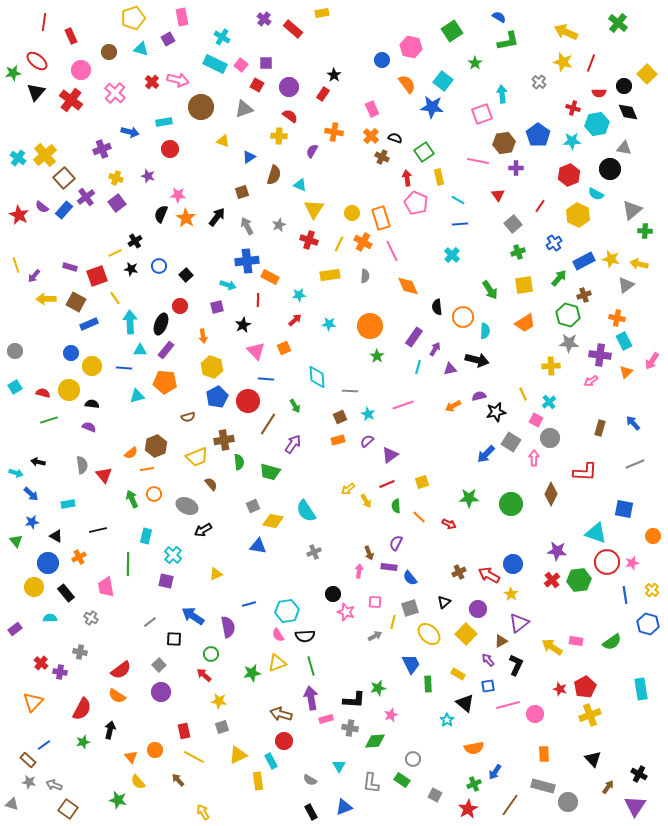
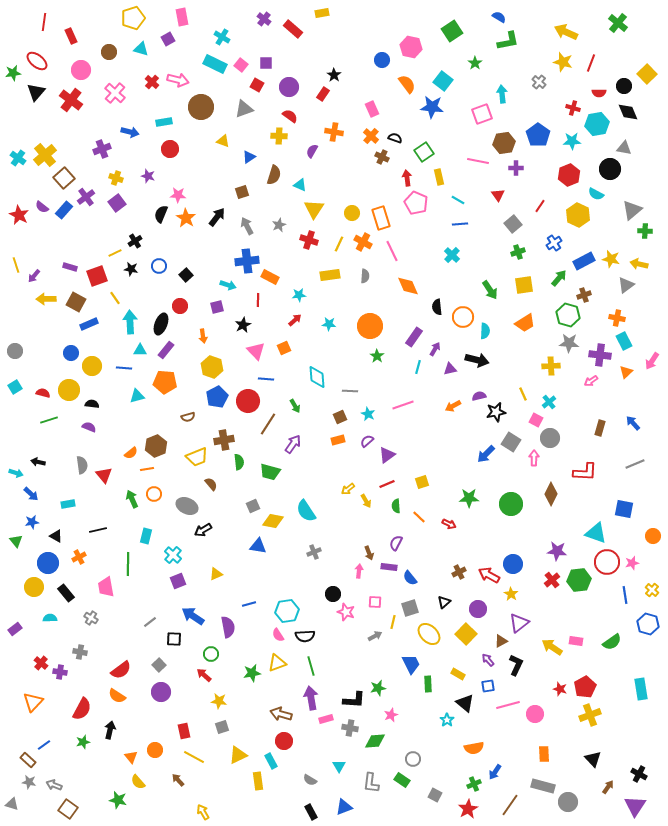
purple triangle at (390, 455): moved 3 px left
purple square at (166, 581): moved 12 px right; rotated 35 degrees counterclockwise
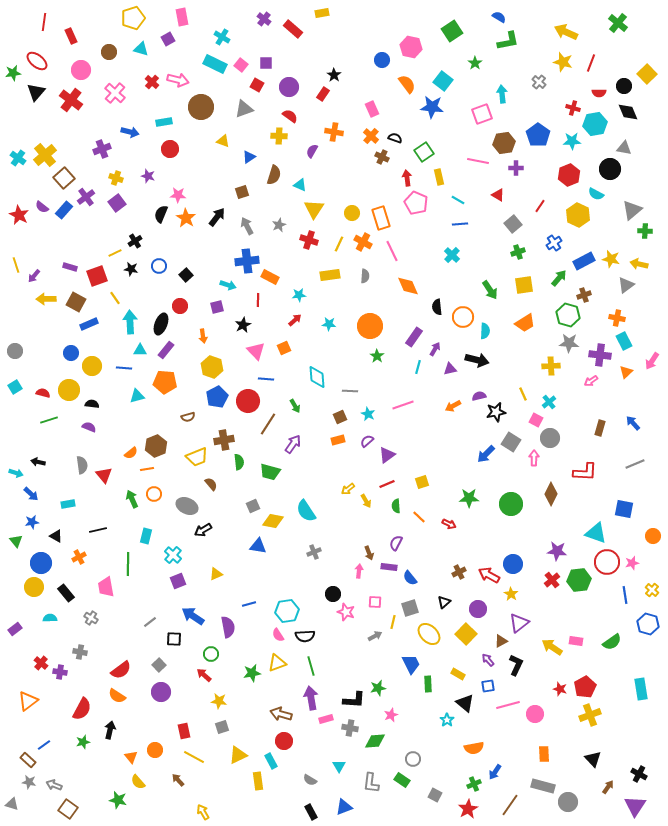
cyan hexagon at (597, 124): moved 2 px left
red triangle at (498, 195): rotated 24 degrees counterclockwise
blue circle at (48, 563): moved 7 px left
orange triangle at (33, 702): moved 5 px left, 1 px up; rotated 10 degrees clockwise
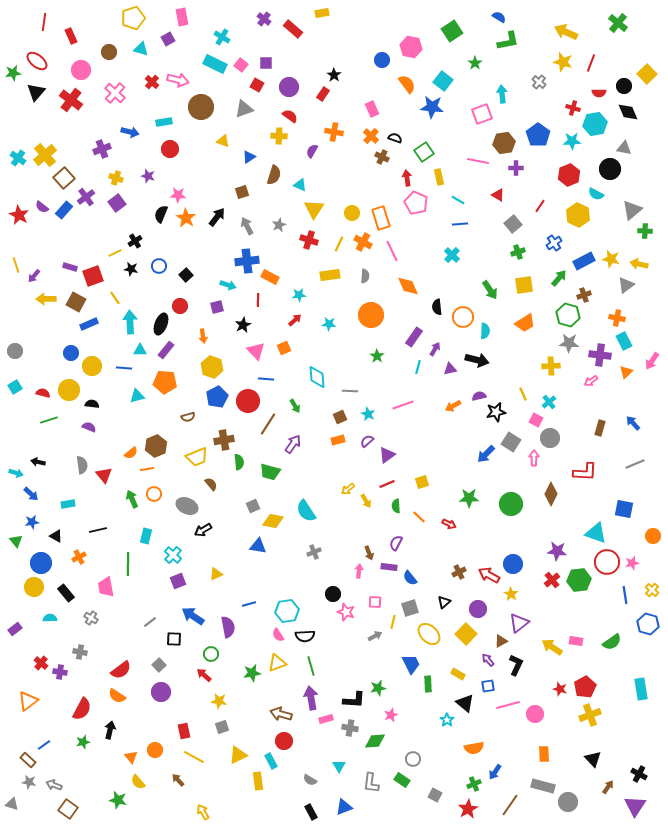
red square at (97, 276): moved 4 px left
orange circle at (370, 326): moved 1 px right, 11 px up
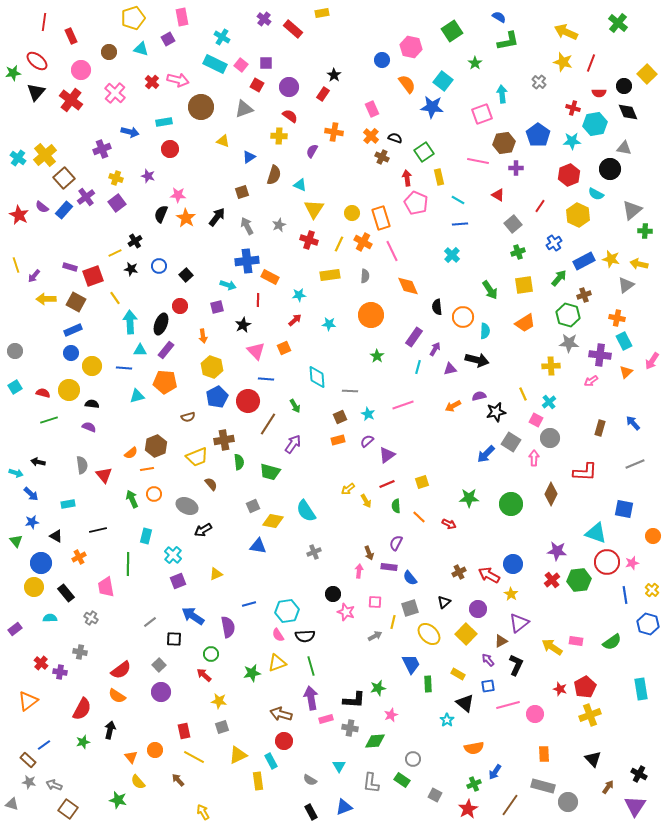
blue rectangle at (89, 324): moved 16 px left, 6 px down
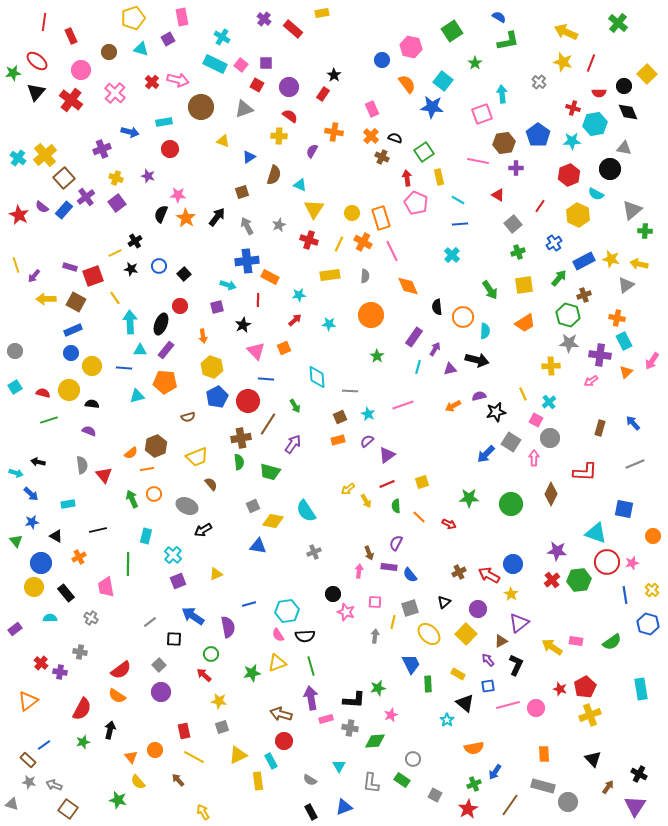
black square at (186, 275): moved 2 px left, 1 px up
purple semicircle at (89, 427): moved 4 px down
brown cross at (224, 440): moved 17 px right, 2 px up
blue semicircle at (410, 578): moved 3 px up
gray arrow at (375, 636): rotated 56 degrees counterclockwise
pink circle at (535, 714): moved 1 px right, 6 px up
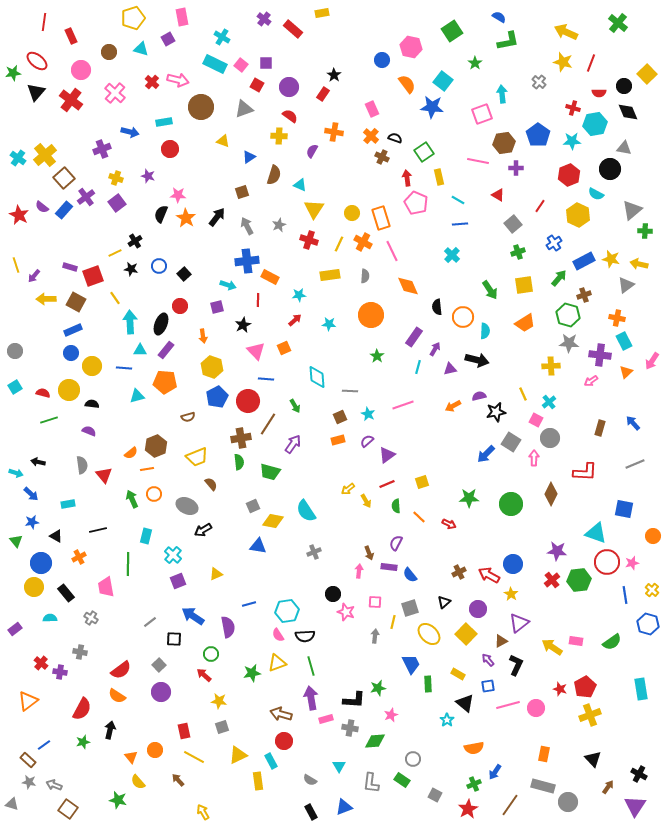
orange rectangle at (544, 754): rotated 14 degrees clockwise
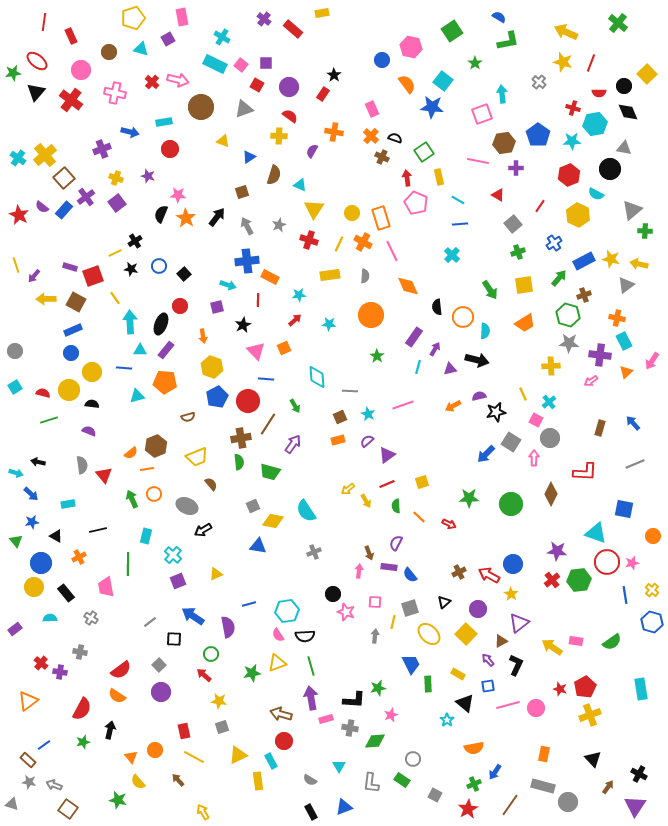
pink cross at (115, 93): rotated 30 degrees counterclockwise
yellow circle at (92, 366): moved 6 px down
blue hexagon at (648, 624): moved 4 px right, 2 px up
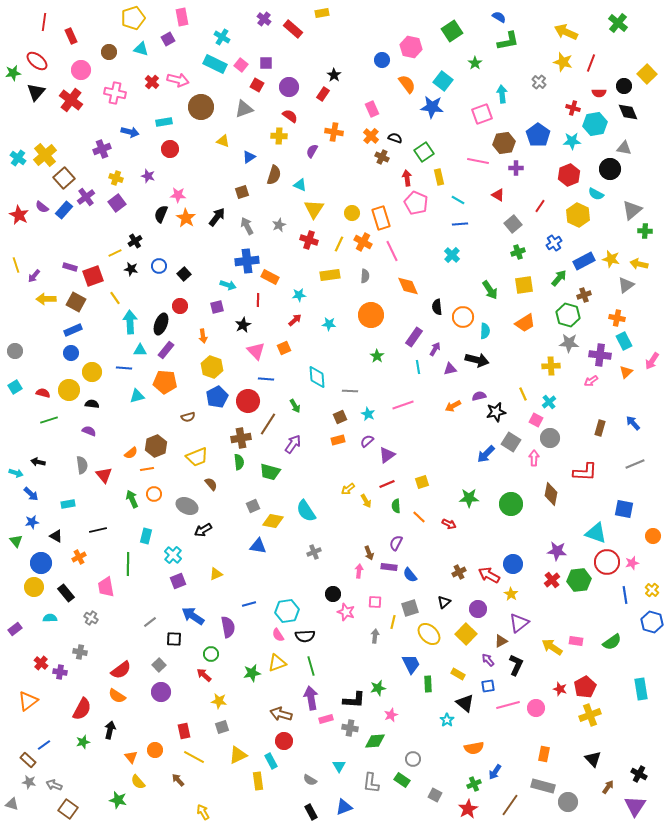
cyan line at (418, 367): rotated 24 degrees counterclockwise
brown diamond at (551, 494): rotated 15 degrees counterclockwise
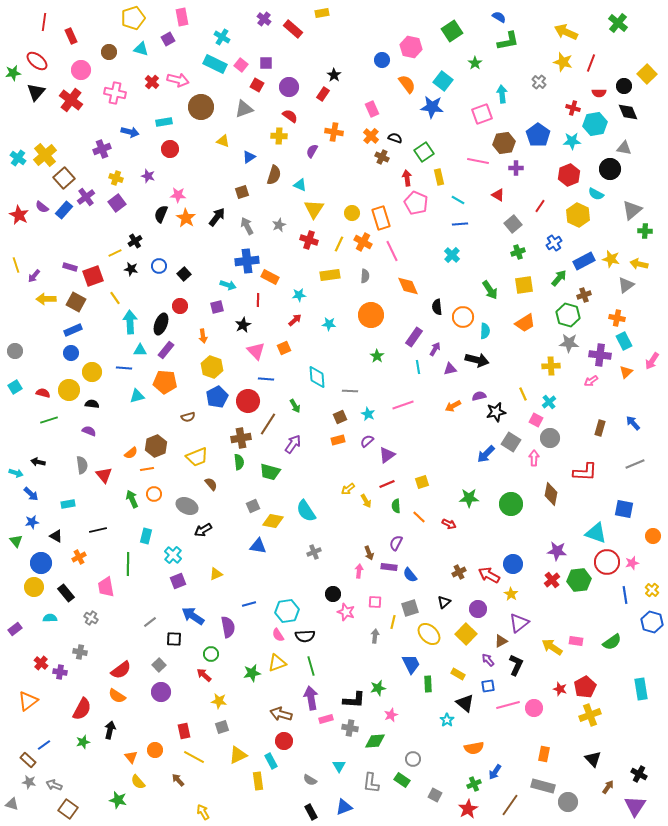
pink circle at (536, 708): moved 2 px left
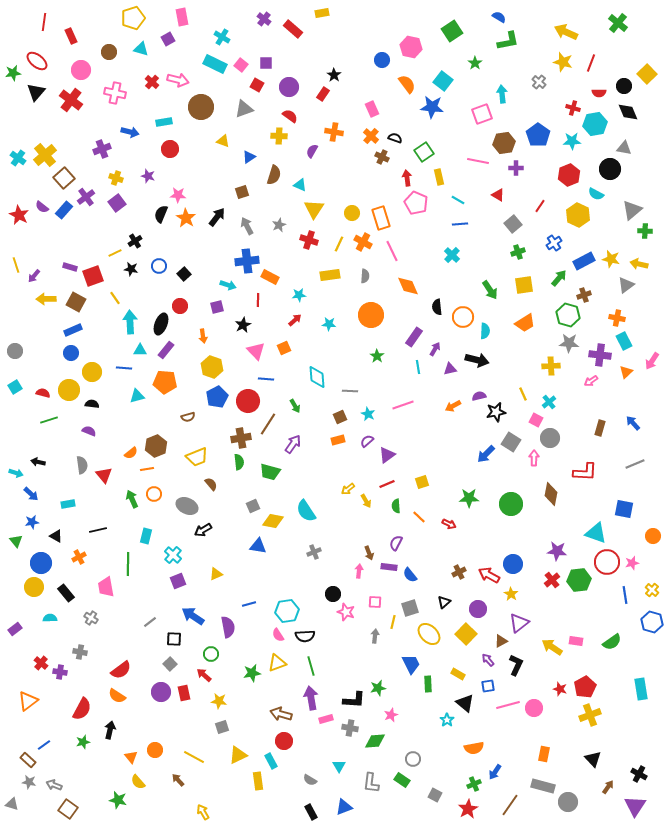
gray square at (159, 665): moved 11 px right, 1 px up
red rectangle at (184, 731): moved 38 px up
